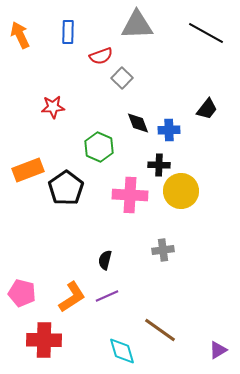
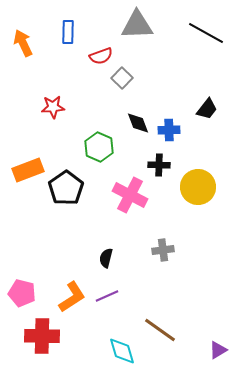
orange arrow: moved 3 px right, 8 px down
yellow circle: moved 17 px right, 4 px up
pink cross: rotated 24 degrees clockwise
black semicircle: moved 1 px right, 2 px up
red cross: moved 2 px left, 4 px up
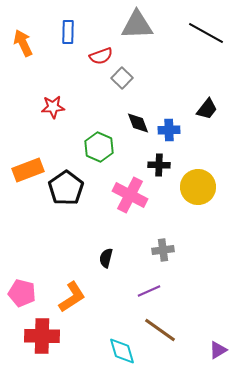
purple line: moved 42 px right, 5 px up
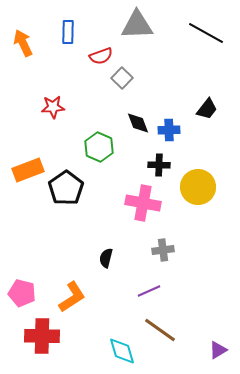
pink cross: moved 13 px right, 8 px down; rotated 16 degrees counterclockwise
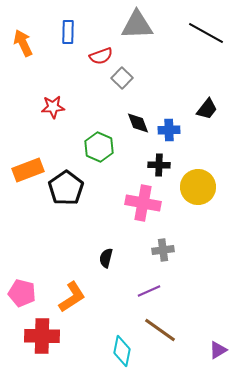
cyan diamond: rotated 28 degrees clockwise
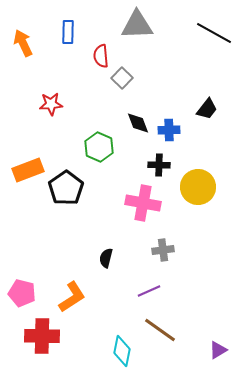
black line: moved 8 px right
red semicircle: rotated 105 degrees clockwise
red star: moved 2 px left, 3 px up
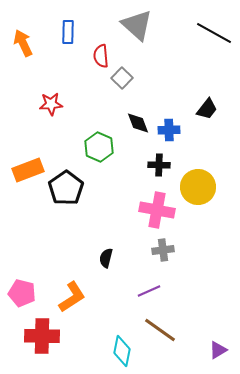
gray triangle: rotated 44 degrees clockwise
pink cross: moved 14 px right, 7 px down
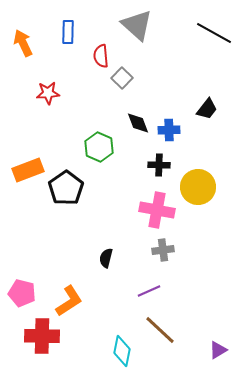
red star: moved 3 px left, 11 px up
orange L-shape: moved 3 px left, 4 px down
brown line: rotated 8 degrees clockwise
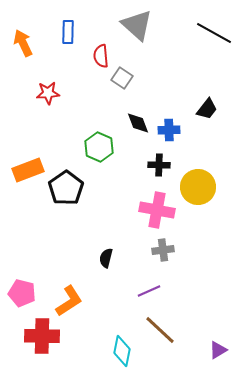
gray square: rotated 10 degrees counterclockwise
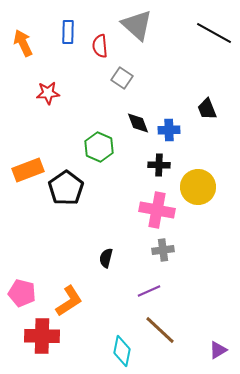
red semicircle: moved 1 px left, 10 px up
black trapezoid: rotated 120 degrees clockwise
